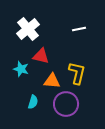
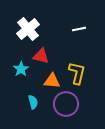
cyan star: rotated 21 degrees clockwise
cyan semicircle: rotated 32 degrees counterclockwise
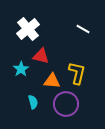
white line: moved 4 px right; rotated 40 degrees clockwise
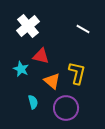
white cross: moved 3 px up
cyan star: rotated 14 degrees counterclockwise
orange triangle: rotated 36 degrees clockwise
purple circle: moved 4 px down
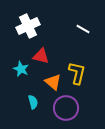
white cross: rotated 15 degrees clockwise
orange triangle: moved 1 px right, 1 px down
